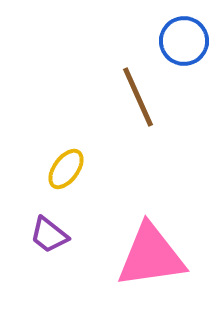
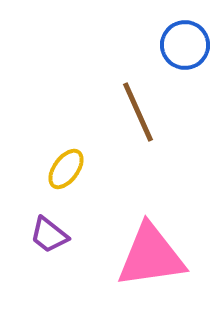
blue circle: moved 1 px right, 4 px down
brown line: moved 15 px down
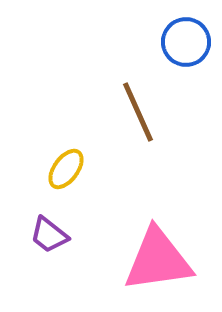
blue circle: moved 1 px right, 3 px up
pink triangle: moved 7 px right, 4 px down
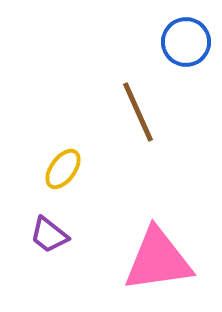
yellow ellipse: moved 3 px left
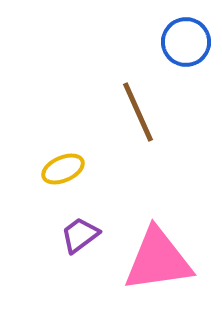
yellow ellipse: rotated 30 degrees clockwise
purple trapezoid: moved 31 px right; rotated 105 degrees clockwise
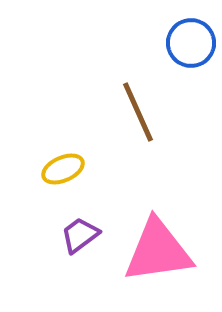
blue circle: moved 5 px right, 1 px down
pink triangle: moved 9 px up
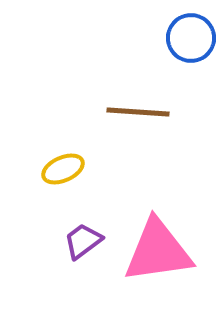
blue circle: moved 5 px up
brown line: rotated 62 degrees counterclockwise
purple trapezoid: moved 3 px right, 6 px down
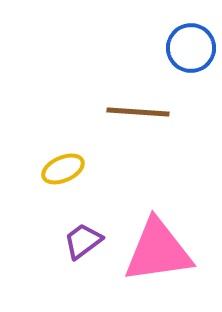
blue circle: moved 10 px down
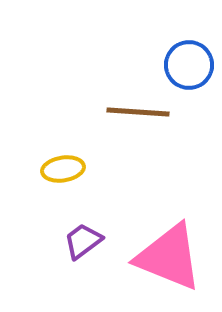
blue circle: moved 2 px left, 17 px down
yellow ellipse: rotated 15 degrees clockwise
pink triangle: moved 11 px right, 6 px down; rotated 30 degrees clockwise
